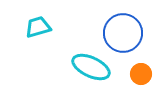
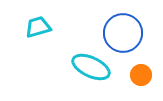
orange circle: moved 1 px down
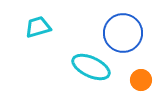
orange circle: moved 5 px down
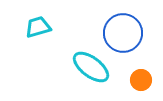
cyan ellipse: rotated 12 degrees clockwise
